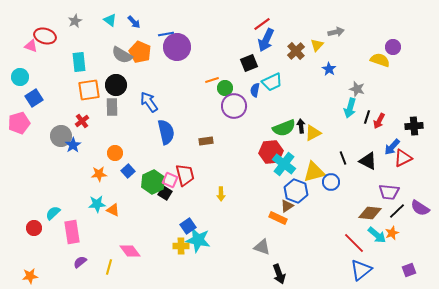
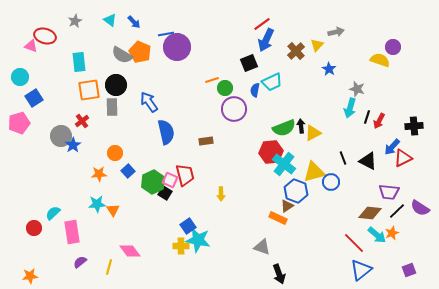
purple circle at (234, 106): moved 3 px down
orange triangle at (113, 210): rotated 32 degrees clockwise
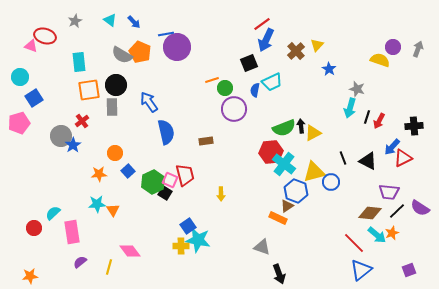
gray arrow at (336, 32): moved 82 px right, 17 px down; rotated 56 degrees counterclockwise
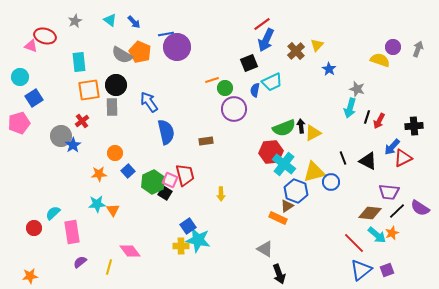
gray triangle at (262, 247): moved 3 px right, 2 px down; rotated 12 degrees clockwise
purple square at (409, 270): moved 22 px left
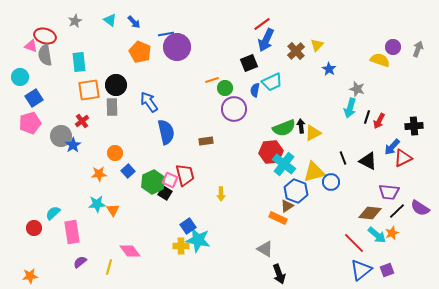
gray semicircle at (122, 55): moved 77 px left; rotated 50 degrees clockwise
pink pentagon at (19, 123): moved 11 px right
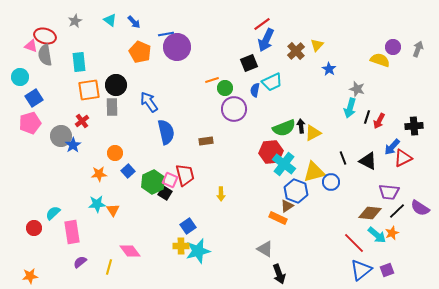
cyan star at (198, 240): moved 11 px down; rotated 25 degrees counterclockwise
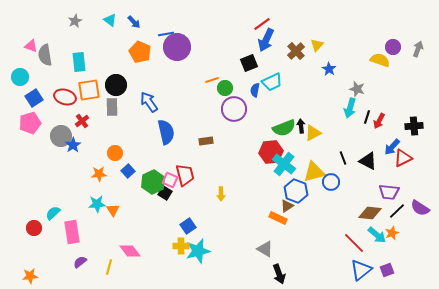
red ellipse at (45, 36): moved 20 px right, 61 px down
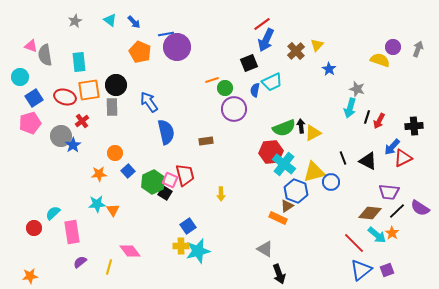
orange star at (392, 233): rotated 16 degrees counterclockwise
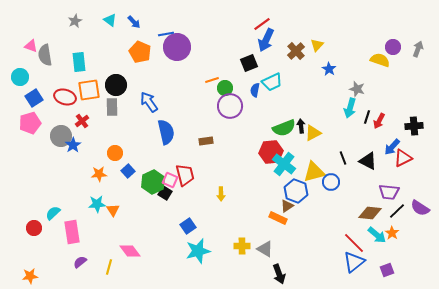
purple circle at (234, 109): moved 4 px left, 3 px up
yellow cross at (181, 246): moved 61 px right
blue triangle at (361, 270): moved 7 px left, 8 px up
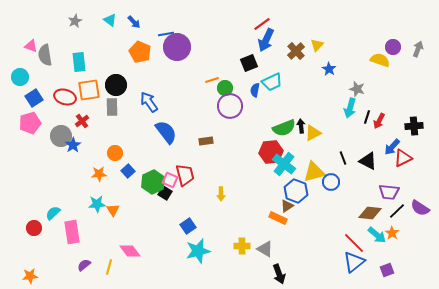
blue semicircle at (166, 132): rotated 25 degrees counterclockwise
purple semicircle at (80, 262): moved 4 px right, 3 px down
